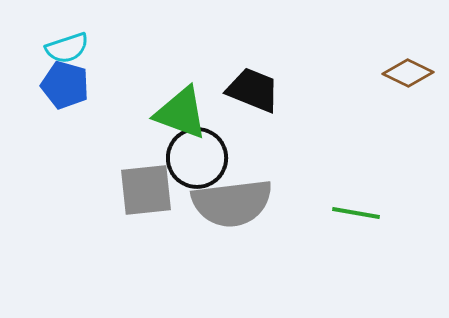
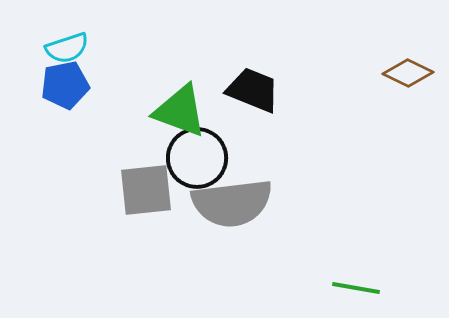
blue pentagon: rotated 27 degrees counterclockwise
green triangle: moved 1 px left, 2 px up
green line: moved 75 px down
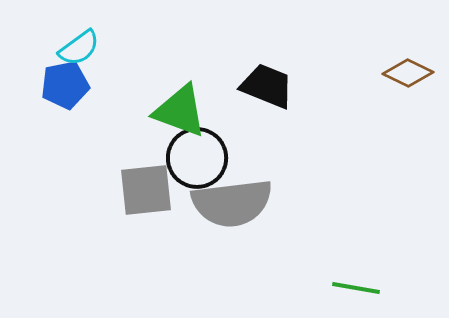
cyan semicircle: moved 12 px right; rotated 18 degrees counterclockwise
black trapezoid: moved 14 px right, 4 px up
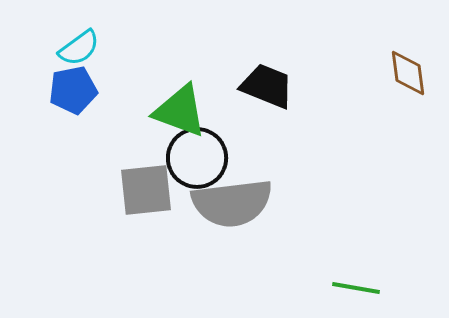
brown diamond: rotated 57 degrees clockwise
blue pentagon: moved 8 px right, 5 px down
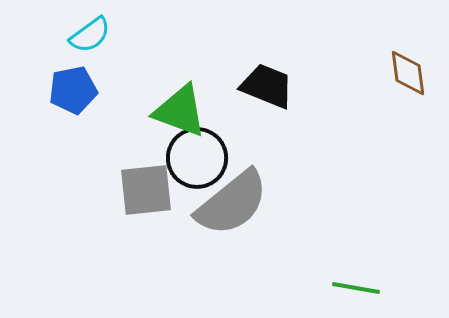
cyan semicircle: moved 11 px right, 13 px up
gray semicircle: rotated 32 degrees counterclockwise
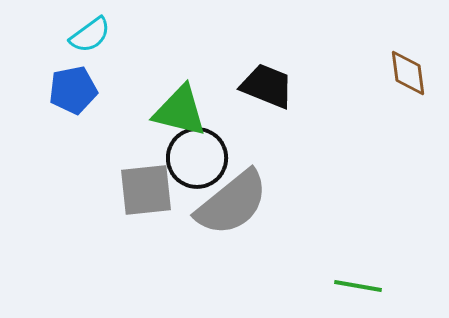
green triangle: rotated 6 degrees counterclockwise
green line: moved 2 px right, 2 px up
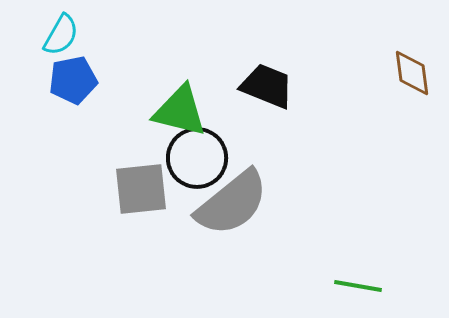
cyan semicircle: moved 29 px left; rotated 24 degrees counterclockwise
brown diamond: moved 4 px right
blue pentagon: moved 10 px up
gray square: moved 5 px left, 1 px up
